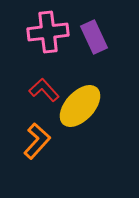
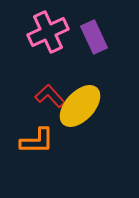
pink cross: rotated 18 degrees counterclockwise
red L-shape: moved 6 px right, 6 px down
orange L-shape: rotated 48 degrees clockwise
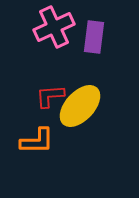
pink cross: moved 6 px right, 5 px up
purple rectangle: rotated 32 degrees clockwise
red L-shape: rotated 52 degrees counterclockwise
